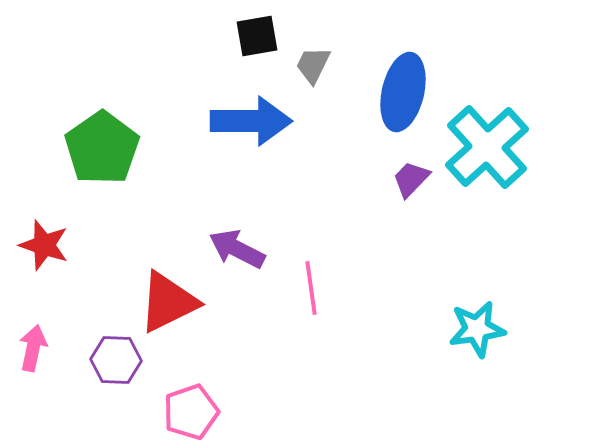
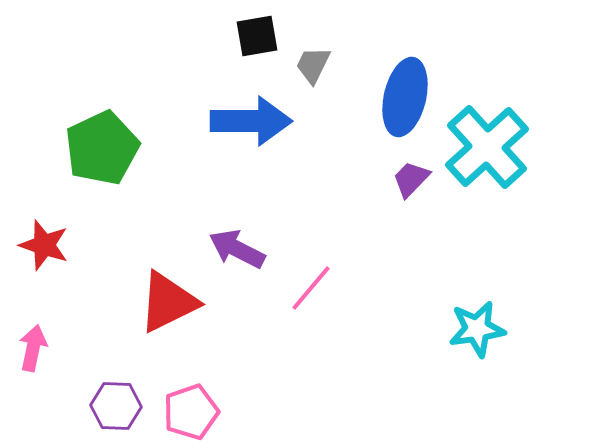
blue ellipse: moved 2 px right, 5 px down
green pentagon: rotated 10 degrees clockwise
pink line: rotated 48 degrees clockwise
purple hexagon: moved 46 px down
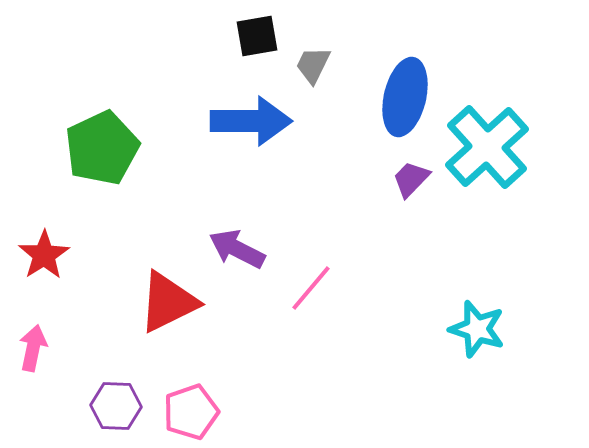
red star: moved 10 px down; rotated 21 degrees clockwise
cyan star: rotated 26 degrees clockwise
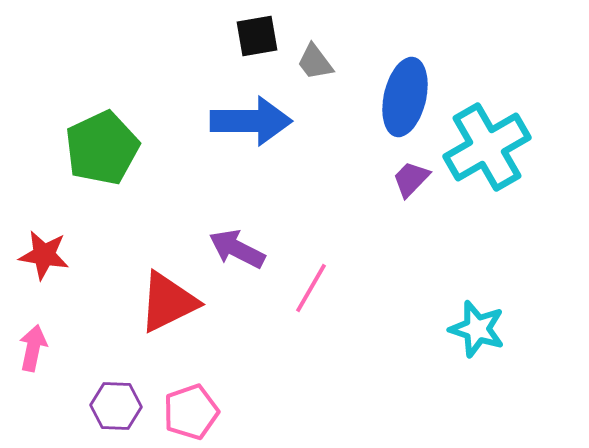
gray trapezoid: moved 2 px right, 3 px up; rotated 63 degrees counterclockwise
cyan cross: rotated 12 degrees clockwise
red star: rotated 30 degrees counterclockwise
pink line: rotated 10 degrees counterclockwise
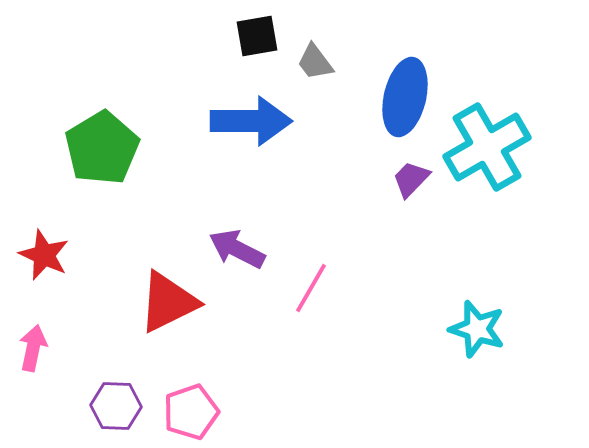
green pentagon: rotated 6 degrees counterclockwise
red star: rotated 15 degrees clockwise
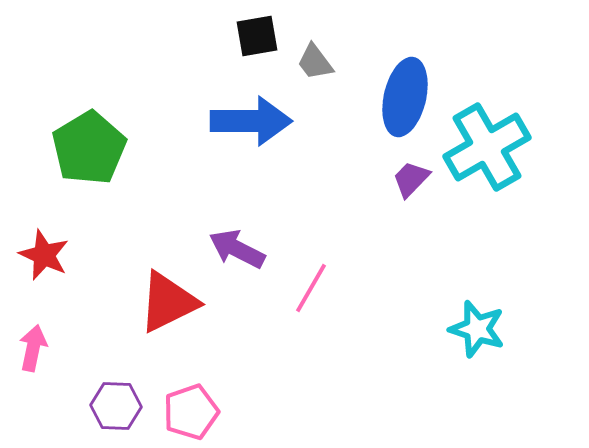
green pentagon: moved 13 px left
